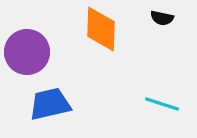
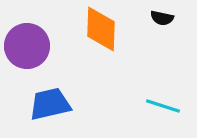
purple circle: moved 6 px up
cyan line: moved 1 px right, 2 px down
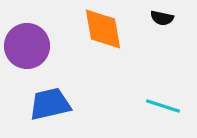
orange diamond: moved 2 px right; rotated 12 degrees counterclockwise
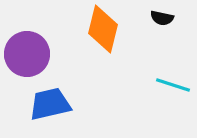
orange diamond: rotated 24 degrees clockwise
purple circle: moved 8 px down
cyan line: moved 10 px right, 21 px up
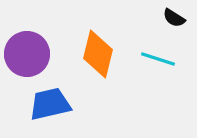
black semicircle: moved 12 px right; rotated 20 degrees clockwise
orange diamond: moved 5 px left, 25 px down
cyan line: moved 15 px left, 26 px up
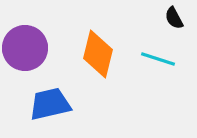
black semicircle: rotated 30 degrees clockwise
purple circle: moved 2 px left, 6 px up
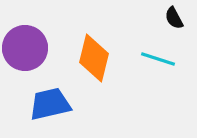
orange diamond: moved 4 px left, 4 px down
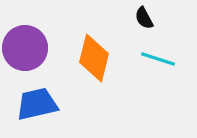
black semicircle: moved 30 px left
blue trapezoid: moved 13 px left
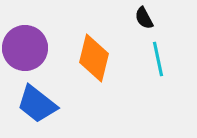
cyan line: rotated 60 degrees clockwise
blue trapezoid: rotated 129 degrees counterclockwise
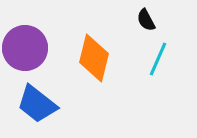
black semicircle: moved 2 px right, 2 px down
cyan line: rotated 36 degrees clockwise
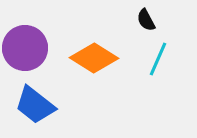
orange diamond: rotated 72 degrees counterclockwise
blue trapezoid: moved 2 px left, 1 px down
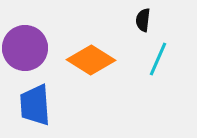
black semicircle: moved 3 px left; rotated 35 degrees clockwise
orange diamond: moved 3 px left, 2 px down
blue trapezoid: rotated 48 degrees clockwise
